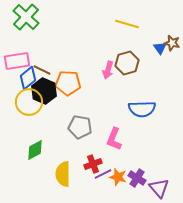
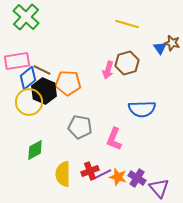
red cross: moved 3 px left, 7 px down
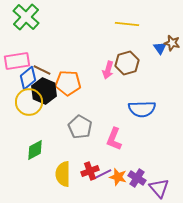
yellow line: rotated 10 degrees counterclockwise
gray pentagon: rotated 20 degrees clockwise
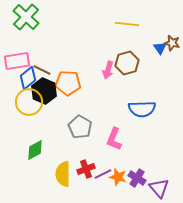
red cross: moved 4 px left, 2 px up
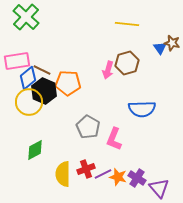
gray pentagon: moved 8 px right
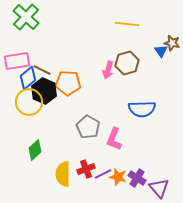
blue triangle: moved 1 px right, 3 px down
green diamond: rotated 15 degrees counterclockwise
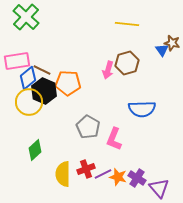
blue triangle: moved 1 px right, 1 px up
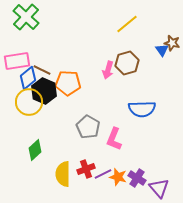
yellow line: rotated 45 degrees counterclockwise
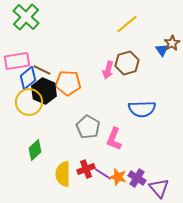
brown star: rotated 28 degrees clockwise
purple line: rotated 60 degrees clockwise
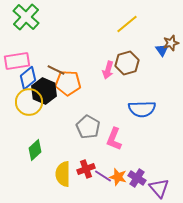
brown star: moved 1 px left; rotated 14 degrees clockwise
brown line: moved 14 px right
purple line: moved 2 px down
